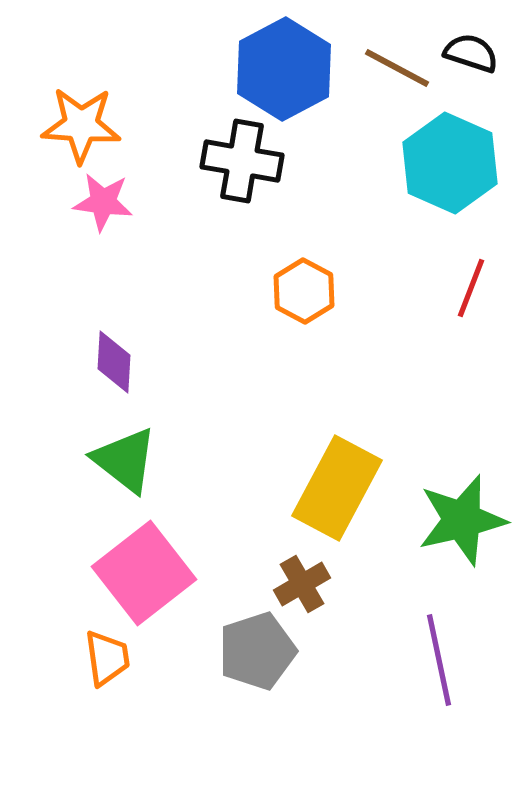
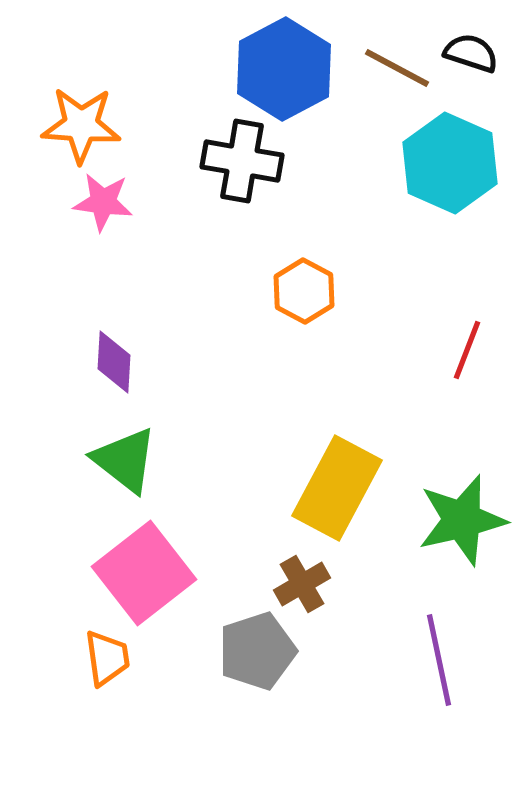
red line: moved 4 px left, 62 px down
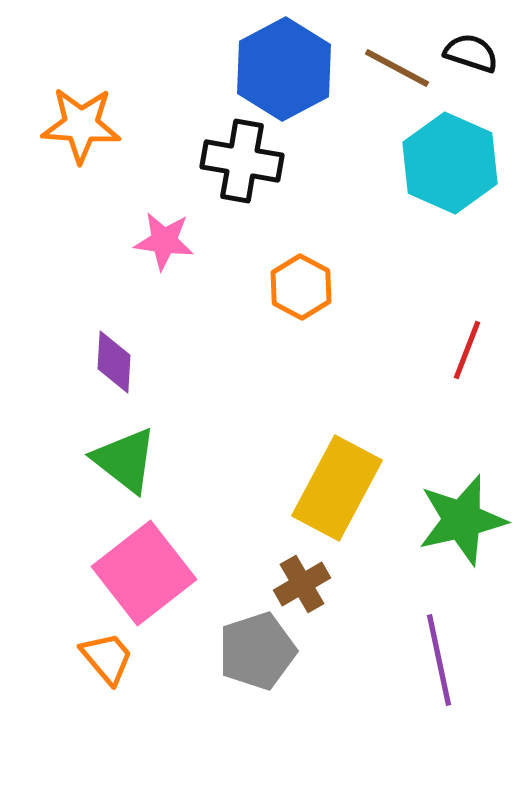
pink star: moved 61 px right, 39 px down
orange hexagon: moved 3 px left, 4 px up
orange trapezoid: rotated 32 degrees counterclockwise
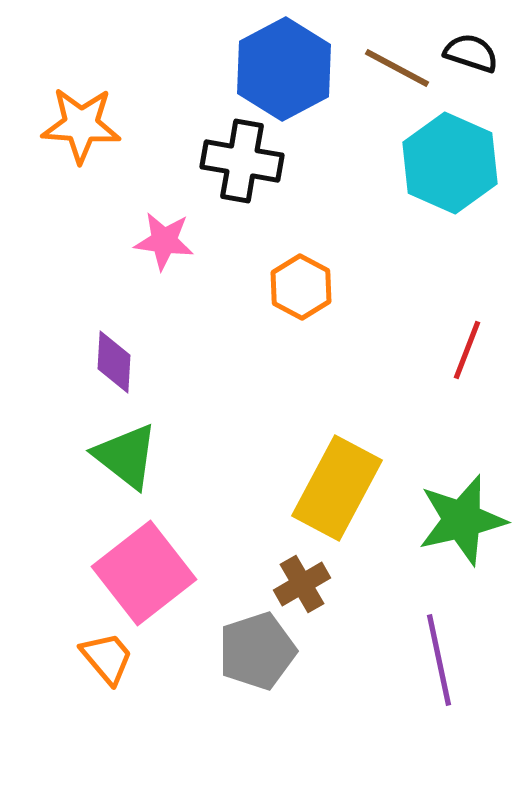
green triangle: moved 1 px right, 4 px up
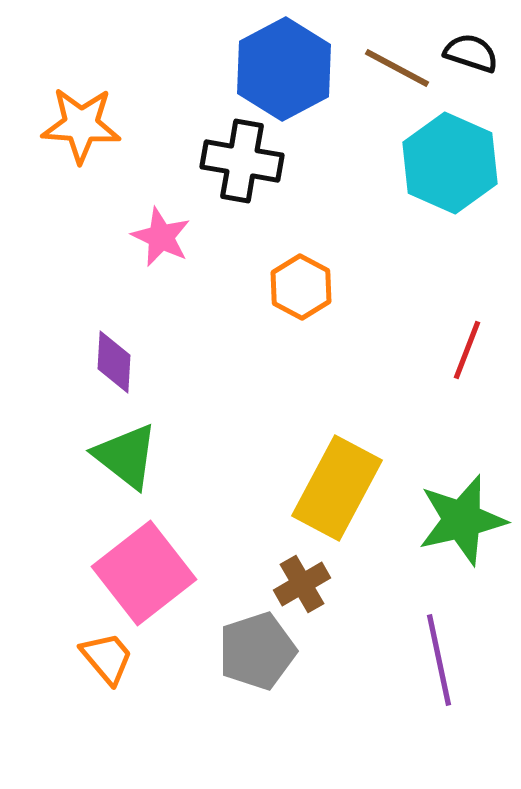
pink star: moved 3 px left, 4 px up; rotated 18 degrees clockwise
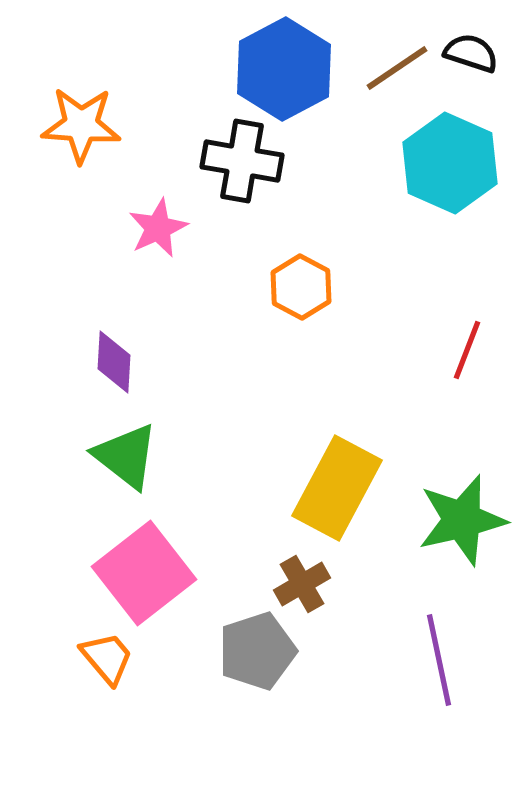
brown line: rotated 62 degrees counterclockwise
pink star: moved 3 px left, 9 px up; rotated 22 degrees clockwise
